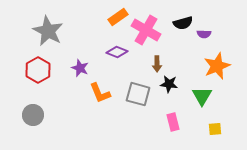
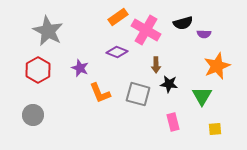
brown arrow: moved 1 px left, 1 px down
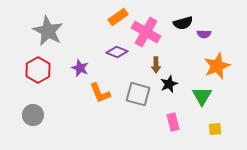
pink cross: moved 2 px down
black star: rotated 30 degrees counterclockwise
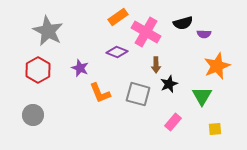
pink rectangle: rotated 54 degrees clockwise
